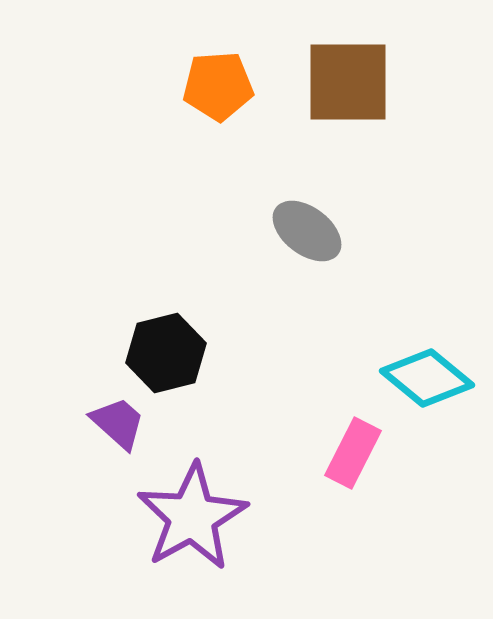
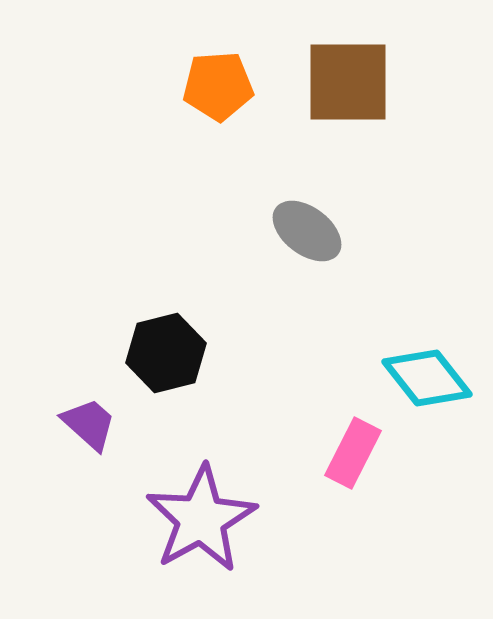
cyan diamond: rotated 12 degrees clockwise
purple trapezoid: moved 29 px left, 1 px down
purple star: moved 9 px right, 2 px down
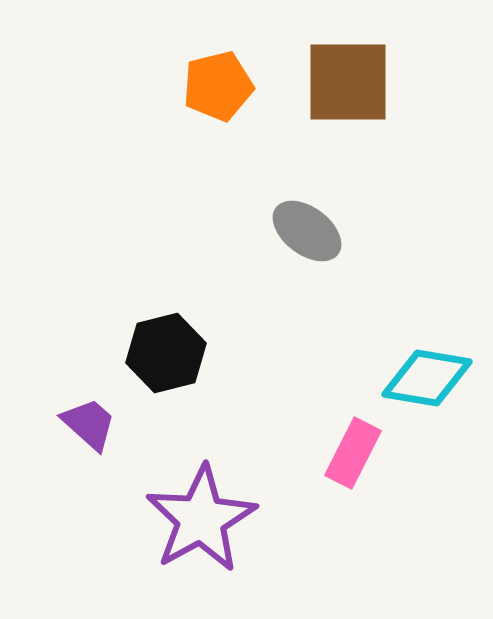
orange pentagon: rotated 10 degrees counterclockwise
cyan diamond: rotated 42 degrees counterclockwise
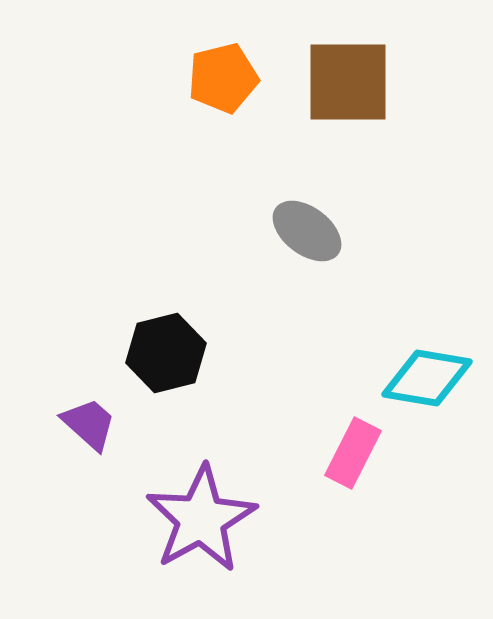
orange pentagon: moved 5 px right, 8 px up
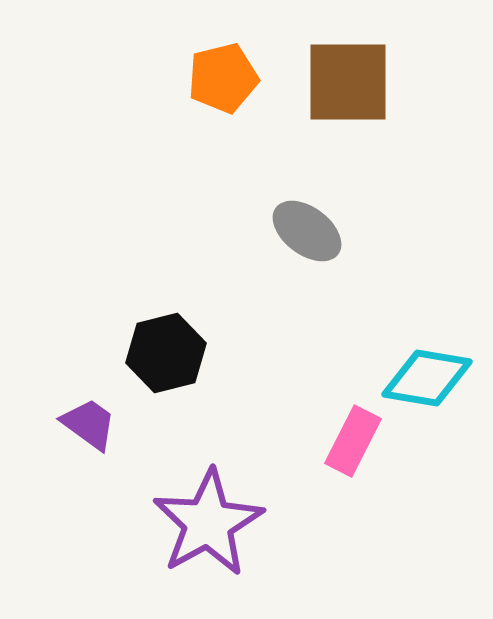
purple trapezoid: rotated 6 degrees counterclockwise
pink rectangle: moved 12 px up
purple star: moved 7 px right, 4 px down
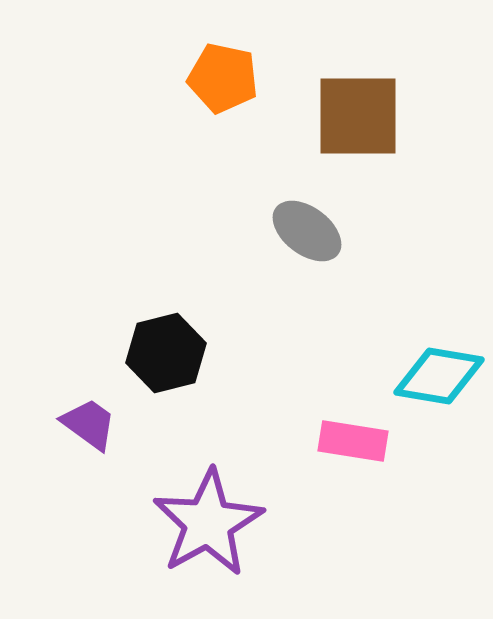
orange pentagon: rotated 26 degrees clockwise
brown square: moved 10 px right, 34 px down
cyan diamond: moved 12 px right, 2 px up
pink rectangle: rotated 72 degrees clockwise
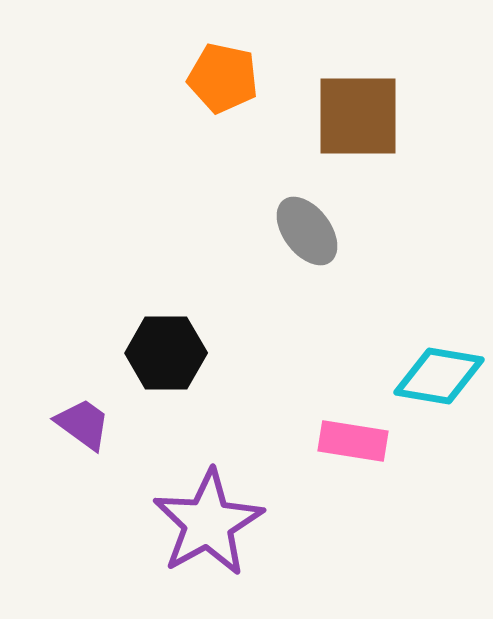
gray ellipse: rotated 16 degrees clockwise
black hexagon: rotated 14 degrees clockwise
purple trapezoid: moved 6 px left
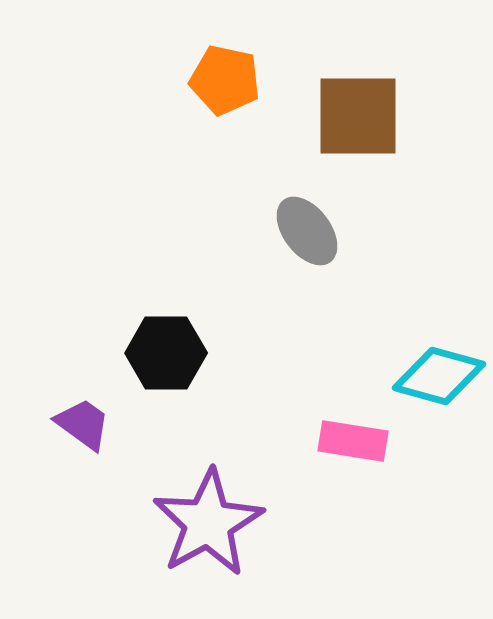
orange pentagon: moved 2 px right, 2 px down
cyan diamond: rotated 6 degrees clockwise
